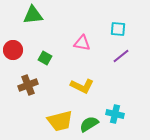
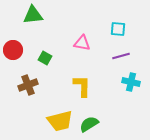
purple line: rotated 24 degrees clockwise
yellow L-shape: rotated 115 degrees counterclockwise
cyan cross: moved 16 px right, 32 px up
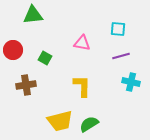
brown cross: moved 2 px left; rotated 12 degrees clockwise
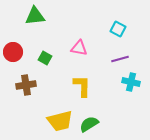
green triangle: moved 2 px right, 1 px down
cyan square: rotated 21 degrees clockwise
pink triangle: moved 3 px left, 5 px down
red circle: moved 2 px down
purple line: moved 1 px left, 3 px down
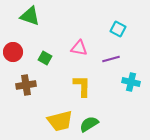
green triangle: moved 5 px left; rotated 25 degrees clockwise
purple line: moved 9 px left
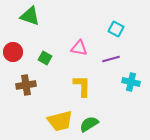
cyan square: moved 2 px left
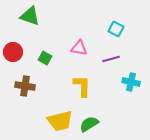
brown cross: moved 1 px left, 1 px down; rotated 18 degrees clockwise
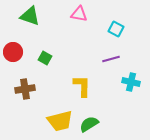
pink triangle: moved 34 px up
brown cross: moved 3 px down; rotated 18 degrees counterclockwise
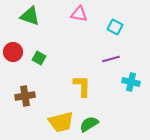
cyan square: moved 1 px left, 2 px up
green square: moved 6 px left
brown cross: moved 7 px down
yellow trapezoid: moved 1 px right, 1 px down
